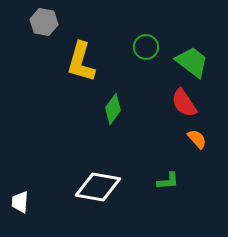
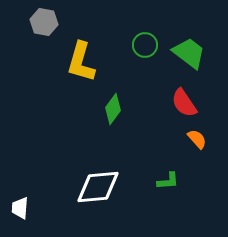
green circle: moved 1 px left, 2 px up
green trapezoid: moved 3 px left, 9 px up
white diamond: rotated 15 degrees counterclockwise
white trapezoid: moved 6 px down
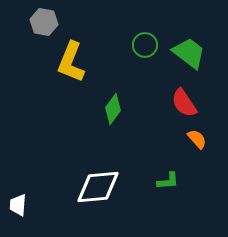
yellow L-shape: moved 10 px left; rotated 6 degrees clockwise
white trapezoid: moved 2 px left, 3 px up
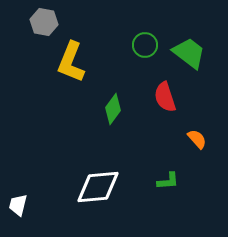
red semicircle: moved 19 px left, 6 px up; rotated 16 degrees clockwise
white trapezoid: rotated 10 degrees clockwise
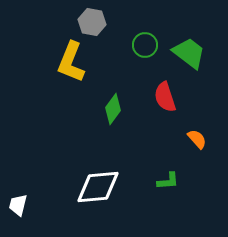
gray hexagon: moved 48 px right
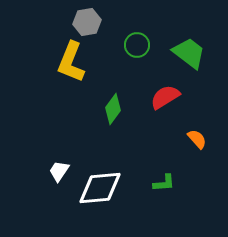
gray hexagon: moved 5 px left; rotated 20 degrees counterclockwise
green circle: moved 8 px left
red semicircle: rotated 76 degrees clockwise
green L-shape: moved 4 px left, 2 px down
white diamond: moved 2 px right, 1 px down
white trapezoid: moved 41 px right, 34 px up; rotated 20 degrees clockwise
